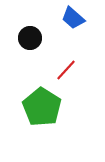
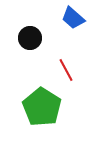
red line: rotated 70 degrees counterclockwise
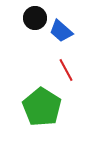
blue trapezoid: moved 12 px left, 13 px down
black circle: moved 5 px right, 20 px up
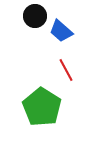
black circle: moved 2 px up
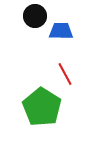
blue trapezoid: rotated 140 degrees clockwise
red line: moved 1 px left, 4 px down
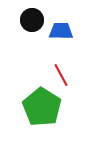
black circle: moved 3 px left, 4 px down
red line: moved 4 px left, 1 px down
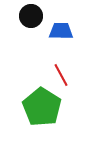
black circle: moved 1 px left, 4 px up
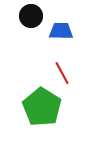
red line: moved 1 px right, 2 px up
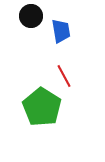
blue trapezoid: rotated 80 degrees clockwise
red line: moved 2 px right, 3 px down
